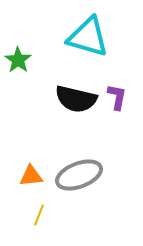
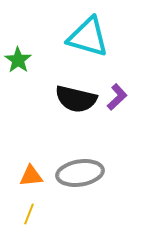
purple L-shape: rotated 36 degrees clockwise
gray ellipse: moved 1 px right, 2 px up; rotated 12 degrees clockwise
yellow line: moved 10 px left, 1 px up
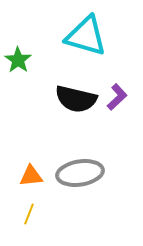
cyan triangle: moved 2 px left, 1 px up
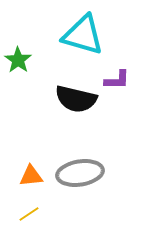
cyan triangle: moved 3 px left, 1 px up
purple L-shape: moved 17 px up; rotated 44 degrees clockwise
yellow line: rotated 35 degrees clockwise
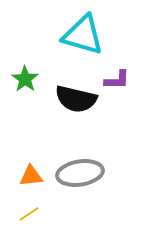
green star: moved 7 px right, 19 px down
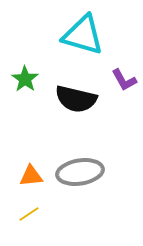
purple L-shape: moved 7 px right; rotated 60 degrees clockwise
gray ellipse: moved 1 px up
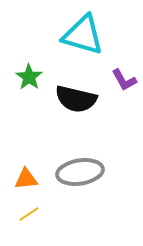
green star: moved 4 px right, 2 px up
orange triangle: moved 5 px left, 3 px down
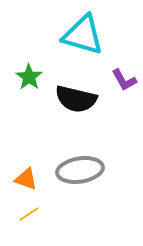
gray ellipse: moved 2 px up
orange triangle: rotated 25 degrees clockwise
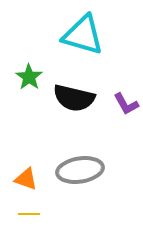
purple L-shape: moved 2 px right, 24 px down
black semicircle: moved 2 px left, 1 px up
yellow line: rotated 35 degrees clockwise
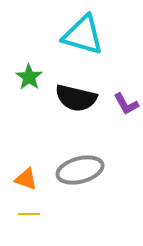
black semicircle: moved 2 px right
gray ellipse: rotated 6 degrees counterclockwise
